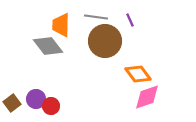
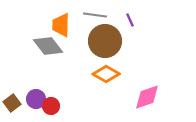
gray line: moved 1 px left, 2 px up
orange diamond: moved 32 px left; rotated 24 degrees counterclockwise
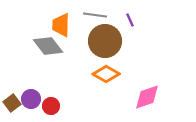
purple circle: moved 5 px left
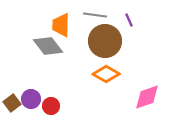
purple line: moved 1 px left
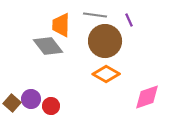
brown square: rotated 12 degrees counterclockwise
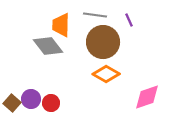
brown circle: moved 2 px left, 1 px down
red circle: moved 3 px up
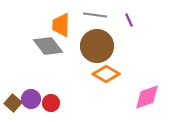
brown circle: moved 6 px left, 4 px down
brown square: moved 1 px right
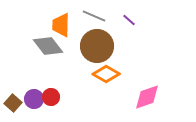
gray line: moved 1 px left, 1 px down; rotated 15 degrees clockwise
purple line: rotated 24 degrees counterclockwise
purple circle: moved 3 px right
red circle: moved 6 px up
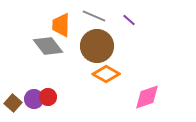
red circle: moved 3 px left
